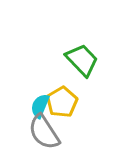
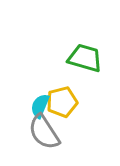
green trapezoid: moved 3 px right, 2 px up; rotated 30 degrees counterclockwise
yellow pentagon: rotated 16 degrees clockwise
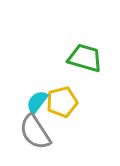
cyan semicircle: moved 3 px left, 4 px up; rotated 15 degrees clockwise
gray semicircle: moved 9 px left
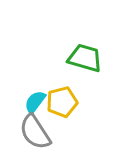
cyan semicircle: moved 2 px left
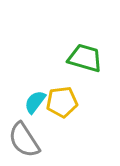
yellow pentagon: rotated 8 degrees clockwise
gray semicircle: moved 11 px left, 8 px down
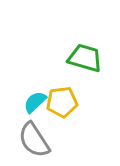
cyan semicircle: rotated 10 degrees clockwise
gray semicircle: moved 10 px right
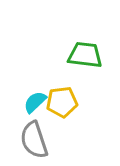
green trapezoid: moved 3 px up; rotated 9 degrees counterclockwise
gray semicircle: rotated 15 degrees clockwise
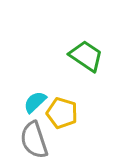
green trapezoid: moved 1 px right, 1 px down; rotated 27 degrees clockwise
yellow pentagon: moved 11 px down; rotated 24 degrees clockwise
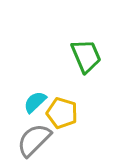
green trapezoid: rotated 33 degrees clockwise
gray semicircle: rotated 63 degrees clockwise
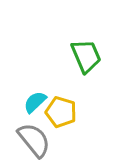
yellow pentagon: moved 1 px left, 1 px up
gray semicircle: rotated 96 degrees clockwise
